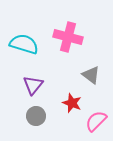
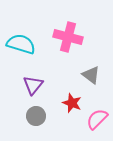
cyan semicircle: moved 3 px left
pink semicircle: moved 1 px right, 2 px up
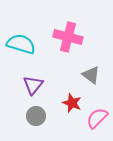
pink semicircle: moved 1 px up
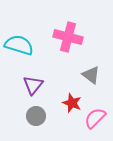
cyan semicircle: moved 2 px left, 1 px down
pink semicircle: moved 2 px left
